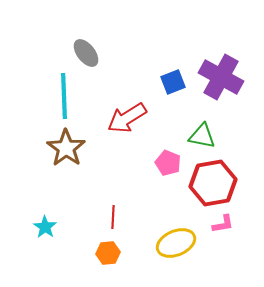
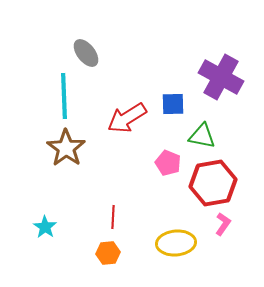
blue square: moved 22 px down; rotated 20 degrees clockwise
pink L-shape: rotated 45 degrees counterclockwise
yellow ellipse: rotated 18 degrees clockwise
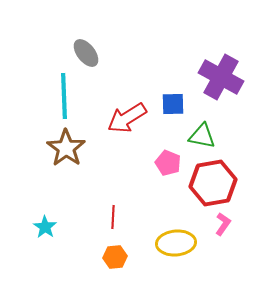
orange hexagon: moved 7 px right, 4 px down
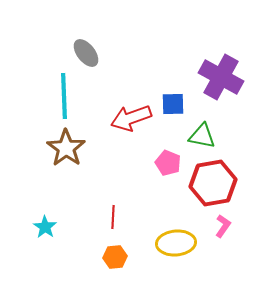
red arrow: moved 4 px right; rotated 12 degrees clockwise
pink L-shape: moved 2 px down
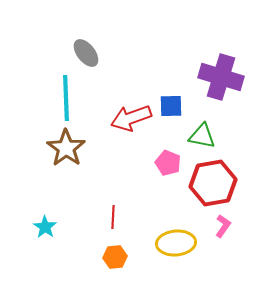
purple cross: rotated 12 degrees counterclockwise
cyan line: moved 2 px right, 2 px down
blue square: moved 2 px left, 2 px down
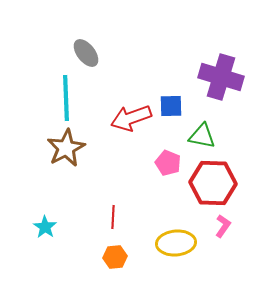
brown star: rotated 9 degrees clockwise
red hexagon: rotated 12 degrees clockwise
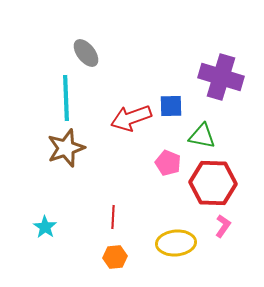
brown star: rotated 9 degrees clockwise
